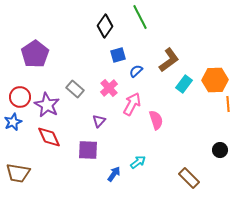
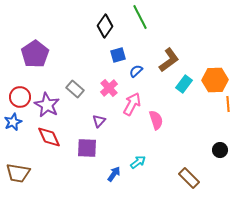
purple square: moved 1 px left, 2 px up
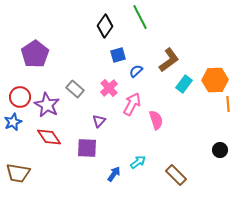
red diamond: rotated 10 degrees counterclockwise
brown rectangle: moved 13 px left, 3 px up
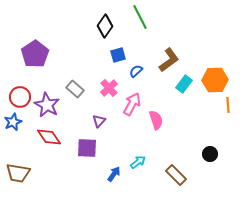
orange line: moved 1 px down
black circle: moved 10 px left, 4 px down
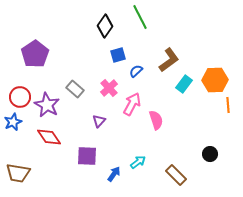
purple square: moved 8 px down
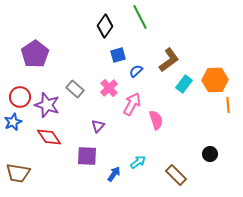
purple star: rotated 10 degrees counterclockwise
purple triangle: moved 1 px left, 5 px down
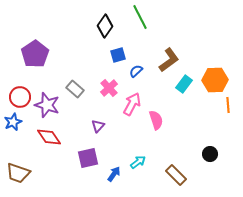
purple square: moved 1 px right, 2 px down; rotated 15 degrees counterclockwise
brown trapezoid: rotated 10 degrees clockwise
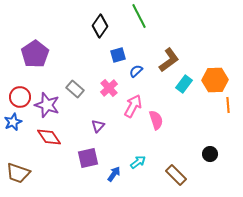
green line: moved 1 px left, 1 px up
black diamond: moved 5 px left
pink arrow: moved 1 px right, 2 px down
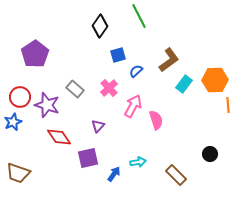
red diamond: moved 10 px right
cyan arrow: rotated 28 degrees clockwise
